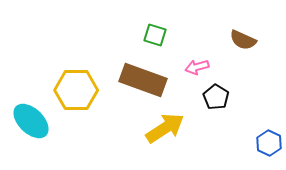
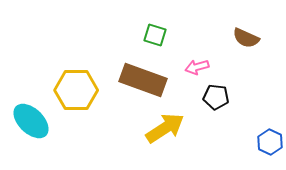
brown semicircle: moved 3 px right, 2 px up
black pentagon: rotated 25 degrees counterclockwise
blue hexagon: moved 1 px right, 1 px up
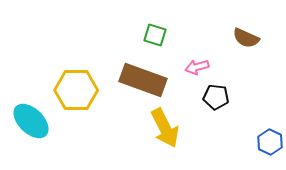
yellow arrow: rotated 96 degrees clockwise
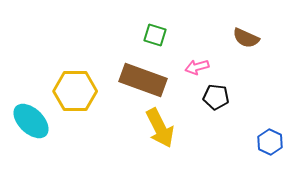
yellow hexagon: moved 1 px left, 1 px down
yellow arrow: moved 5 px left
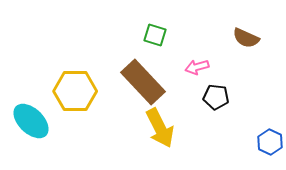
brown rectangle: moved 2 px down; rotated 27 degrees clockwise
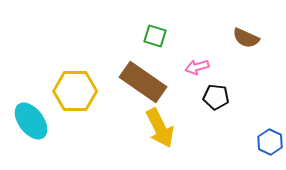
green square: moved 1 px down
brown rectangle: rotated 12 degrees counterclockwise
cyan ellipse: rotated 9 degrees clockwise
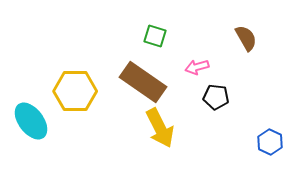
brown semicircle: rotated 144 degrees counterclockwise
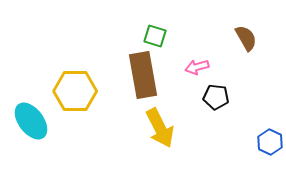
brown rectangle: moved 7 px up; rotated 45 degrees clockwise
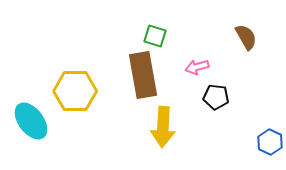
brown semicircle: moved 1 px up
yellow arrow: moved 3 px right, 1 px up; rotated 30 degrees clockwise
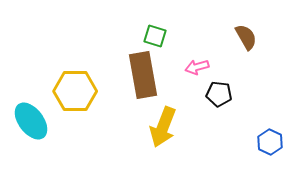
black pentagon: moved 3 px right, 3 px up
yellow arrow: rotated 18 degrees clockwise
